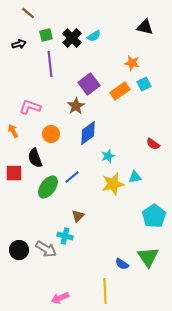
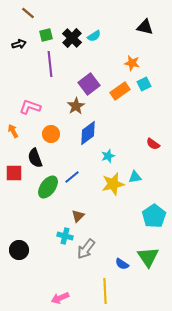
gray arrow: moved 40 px right; rotated 95 degrees clockwise
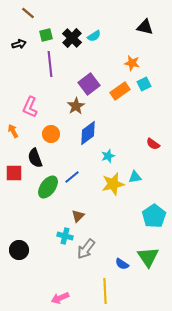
pink L-shape: rotated 85 degrees counterclockwise
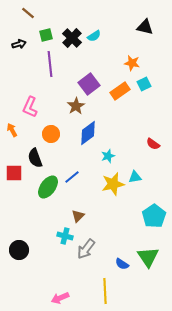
orange arrow: moved 1 px left, 1 px up
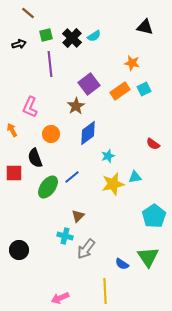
cyan square: moved 5 px down
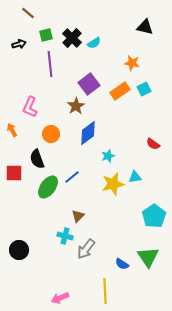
cyan semicircle: moved 7 px down
black semicircle: moved 2 px right, 1 px down
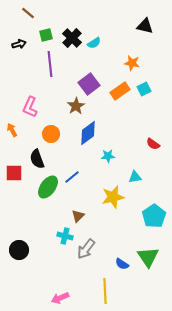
black triangle: moved 1 px up
cyan star: rotated 16 degrees clockwise
yellow star: moved 13 px down
